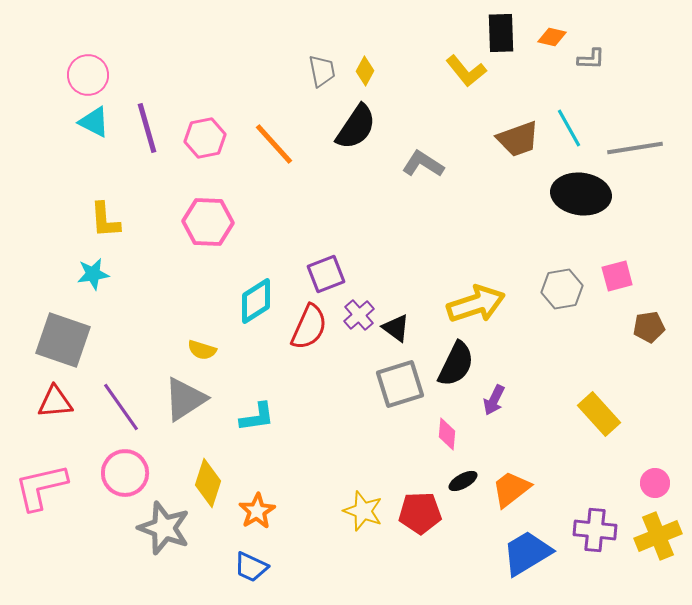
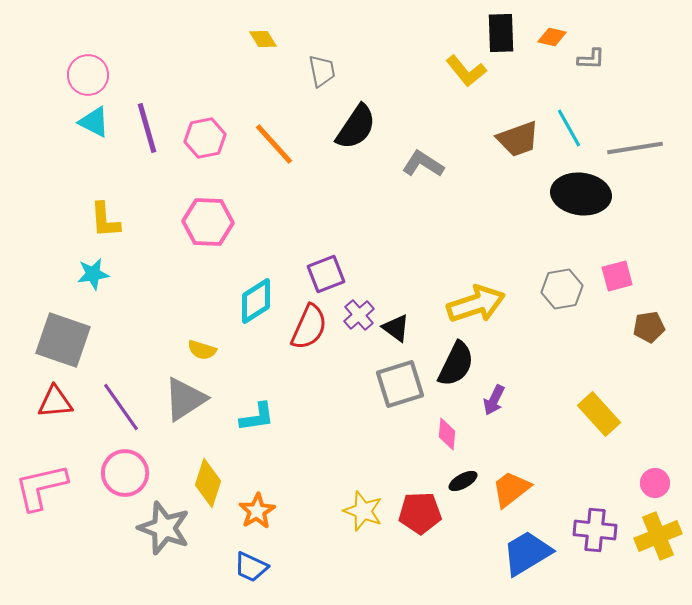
yellow diamond at (365, 71): moved 102 px left, 32 px up; rotated 60 degrees counterclockwise
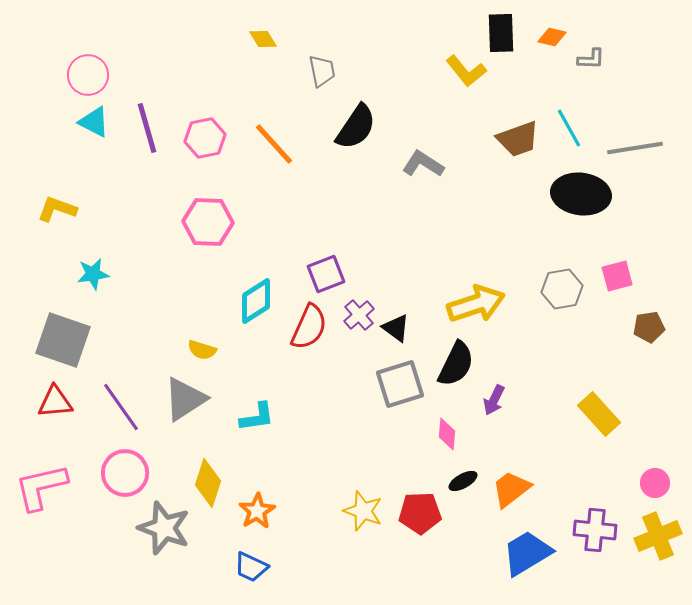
yellow L-shape at (105, 220): moved 48 px left, 11 px up; rotated 114 degrees clockwise
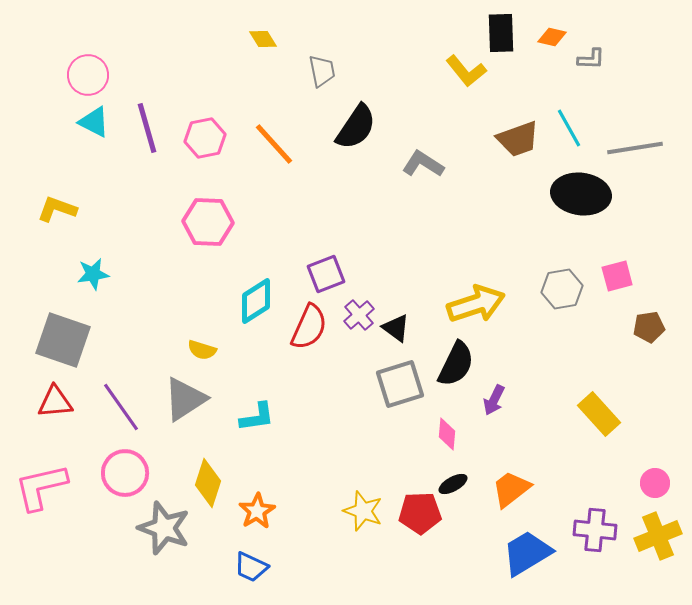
black ellipse at (463, 481): moved 10 px left, 3 px down
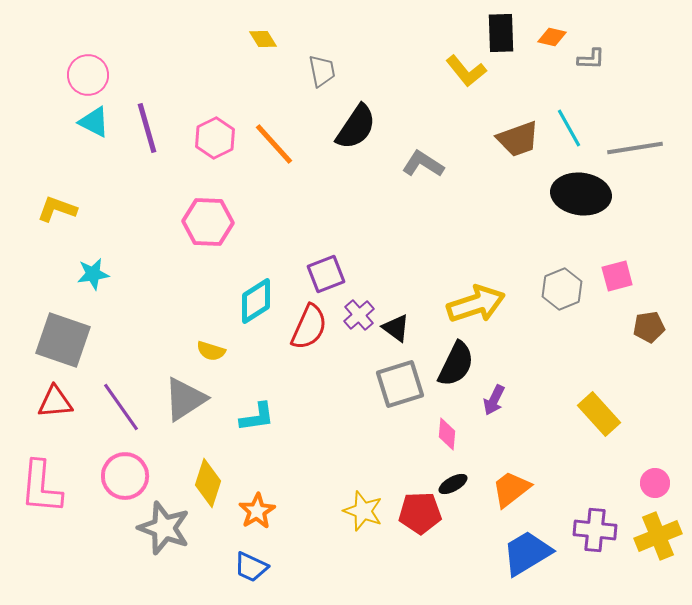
pink hexagon at (205, 138): moved 10 px right; rotated 15 degrees counterclockwise
gray hexagon at (562, 289): rotated 12 degrees counterclockwise
yellow semicircle at (202, 350): moved 9 px right, 1 px down
pink circle at (125, 473): moved 3 px down
pink L-shape at (41, 487): rotated 72 degrees counterclockwise
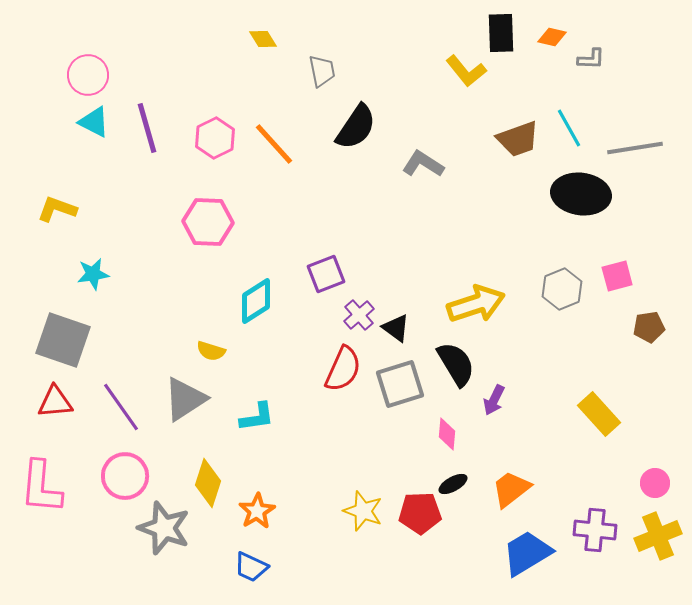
red semicircle at (309, 327): moved 34 px right, 42 px down
black semicircle at (456, 364): rotated 57 degrees counterclockwise
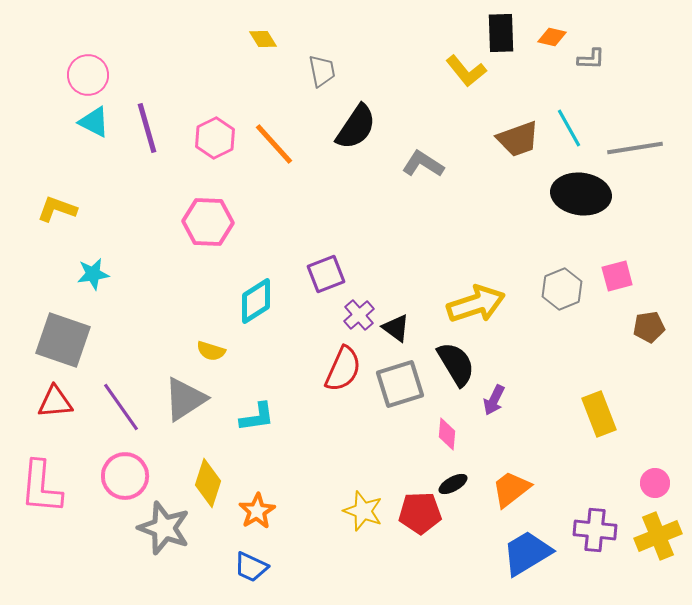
yellow rectangle at (599, 414): rotated 21 degrees clockwise
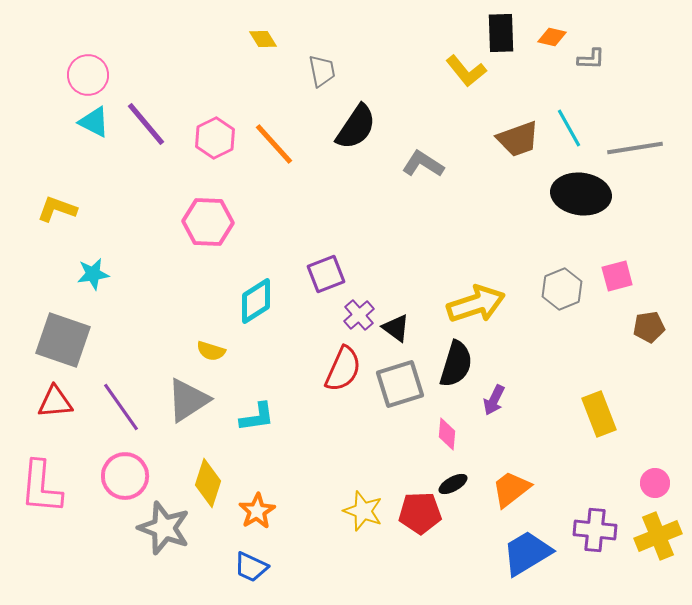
purple line at (147, 128): moved 1 px left, 4 px up; rotated 24 degrees counterclockwise
black semicircle at (456, 364): rotated 48 degrees clockwise
gray triangle at (185, 399): moved 3 px right, 1 px down
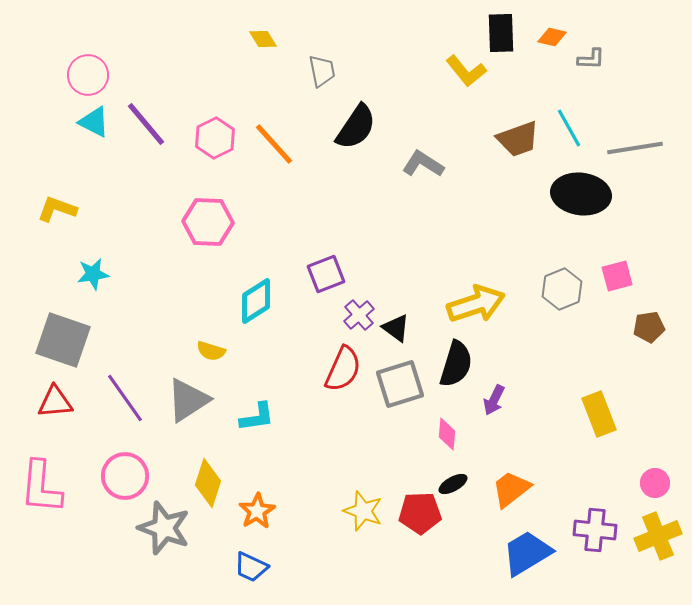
purple line at (121, 407): moved 4 px right, 9 px up
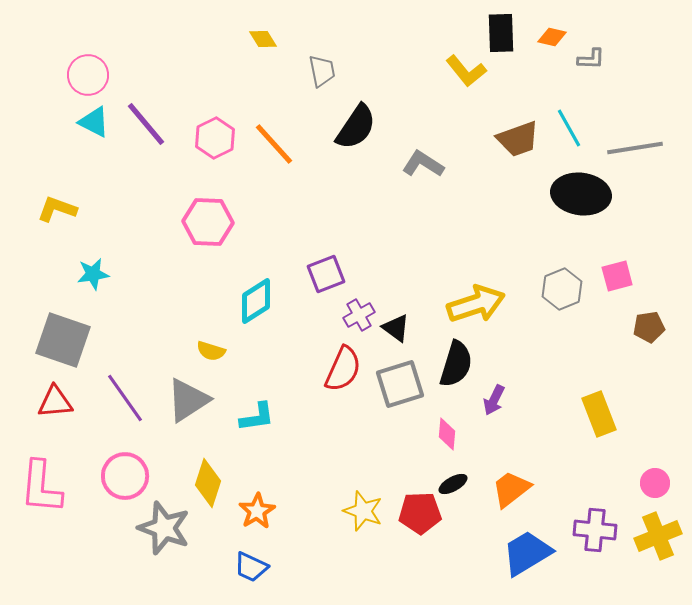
purple cross at (359, 315): rotated 12 degrees clockwise
